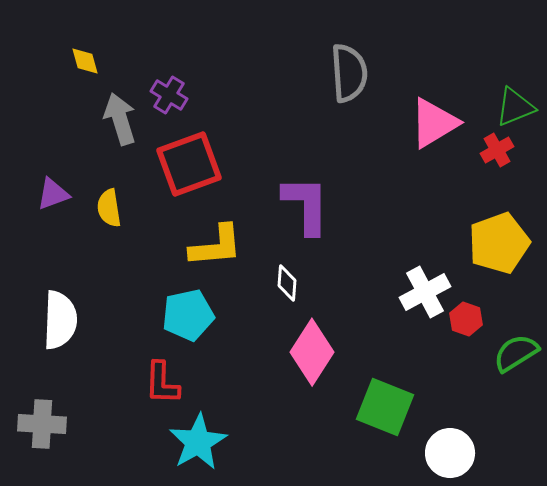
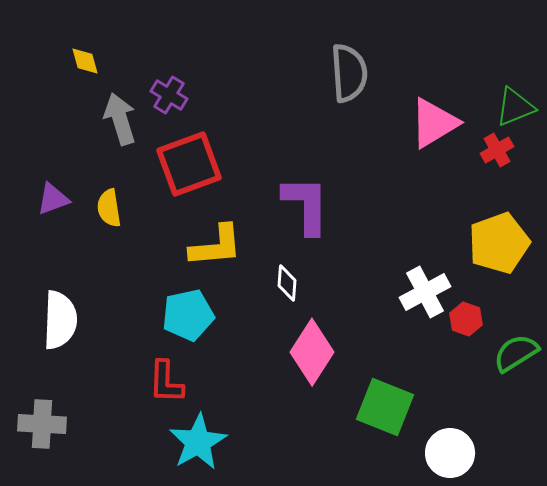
purple triangle: moved 5 px down
red L-shape: moved 4 px right, 1 px up
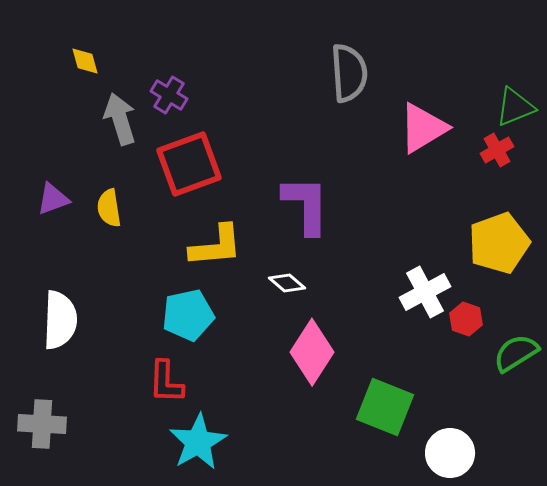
pink triangle: moved 11 px left, 5 px down
white diamond: rotated 54 degrees counterclockwise
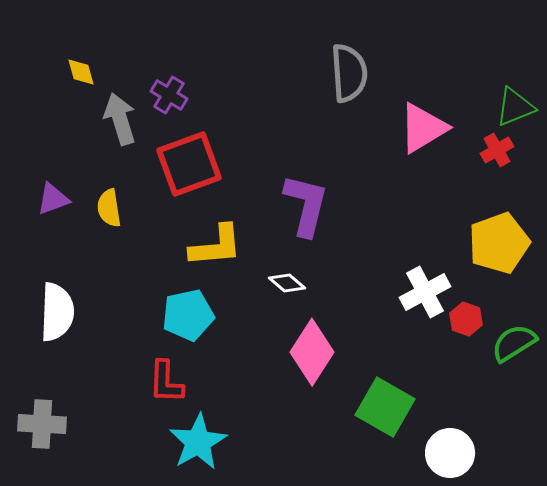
yellow diamond: moved 4 px left, 11 px down
purple L-shape: rotated 14 degrees clockwise
white semicircle: moved 3 px left, 8 px up
green semicircle: moved 2 px left, 10 px up
green square: rotated 8 degrees clockwise
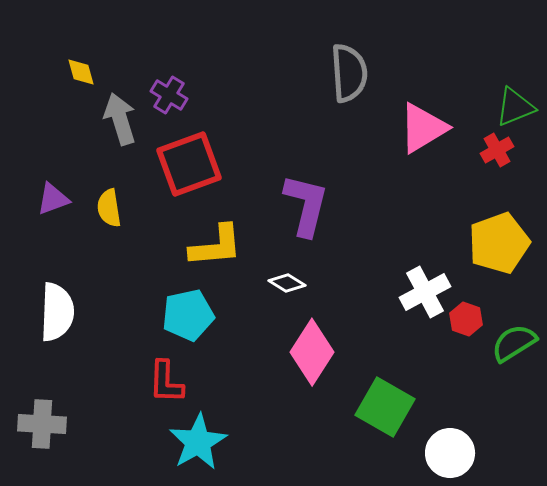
white diamond: rotated 9 degrees counterclockwise
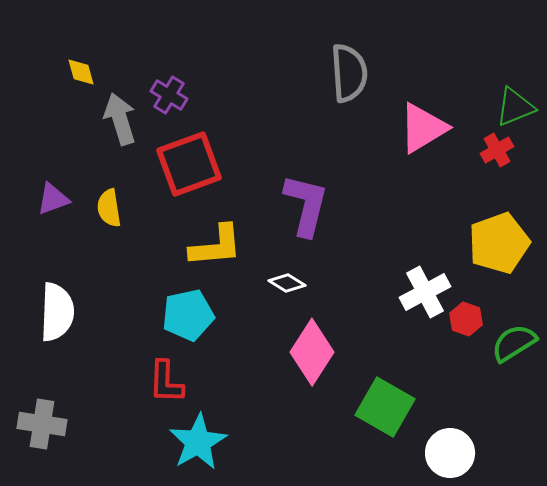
gray cross: rotated 6 degrees clockwise
